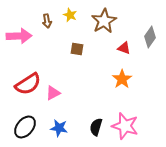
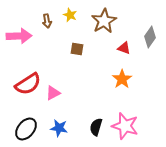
black ellipse: moved 1 px right, 2 px down
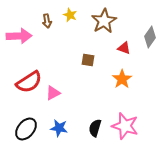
brown square: moved 11 px right, 11 px down
red semicircle: moved 1 px right, 2 px up
black semicircle: moved 1 px left, 1 px down
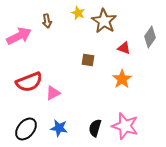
yellow star: moved 8 px right, 2 px up
brown star: rotated 10 degrees counterclockwise
pink arrow: rotated 25 degrees counterclockwise
red semicircle: rotated 12 degrees clockwise
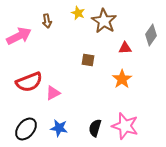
gray diamond: moved 1 px right, 2 px up
red triangle: moved 1 px right; rotated 24 degrees counterclockwise
